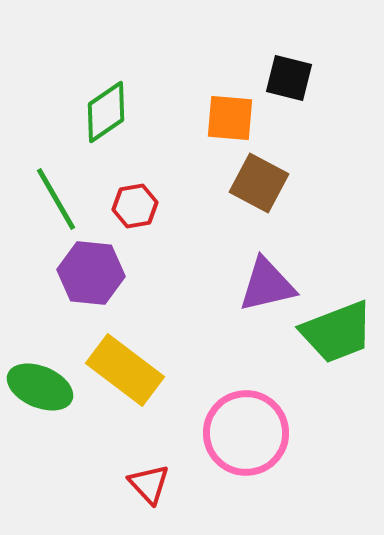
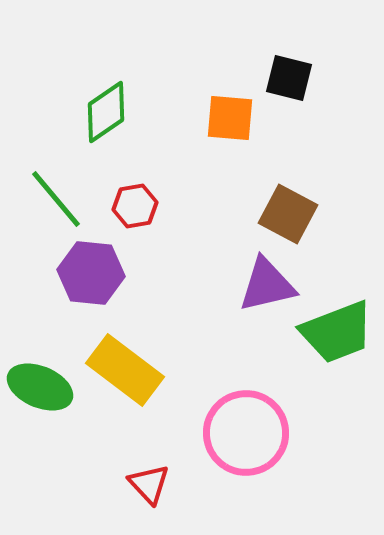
brown square: moved 29 px right, 31 px down
green line: rotated 10 degrees counterclockwise
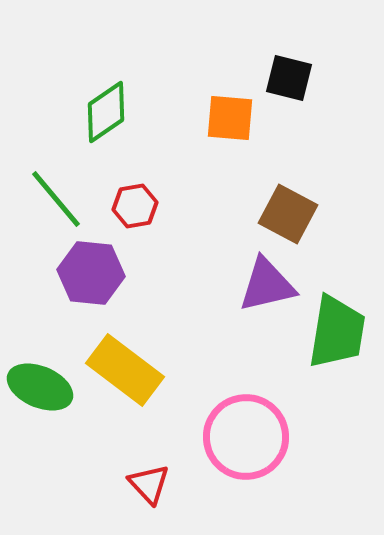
green trapezoid: rotated 60 degrees counterclockwise
pink circle: moved 4 px down
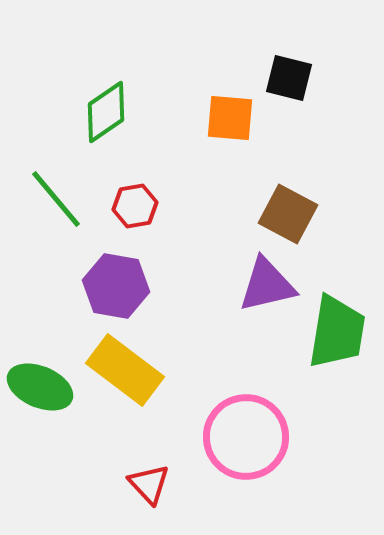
purple hexagon: moved 25 px right, 13 px down; rotated 4 degrees clockwise
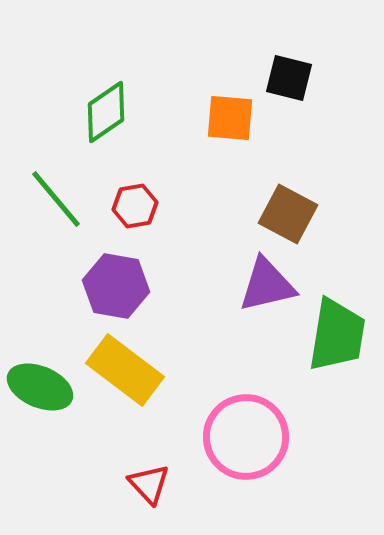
green trapezoid: moved 3 px down
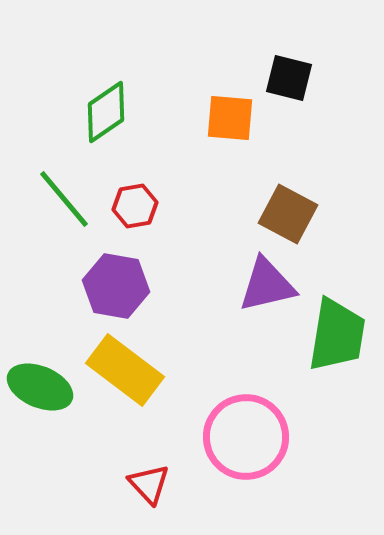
green line: moved 8 px right
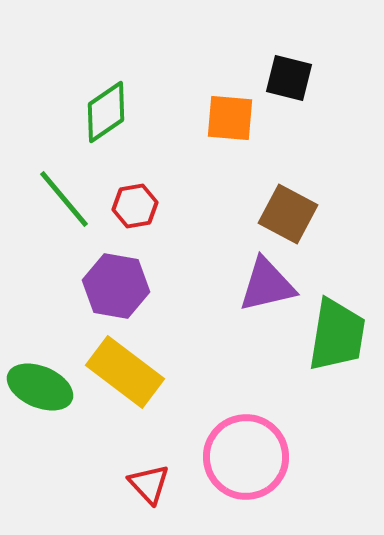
yellow rectangle: moved 2 px down
pink circle: moved 20 px down
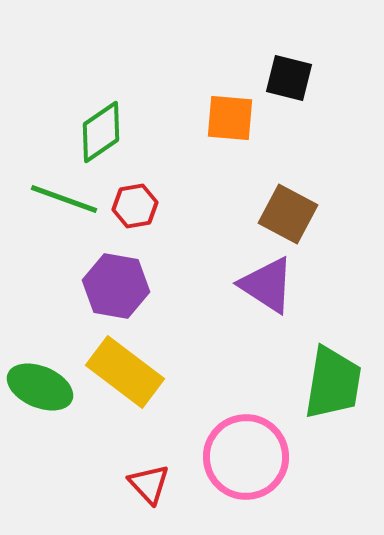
green diamond: moved 5 px left, 20 px down
green line: rotated 30 degrees counterclockwise
purple triangle: rotated 46 degrees clockwise
green trapezoid: moved 4 px left, 48 px down
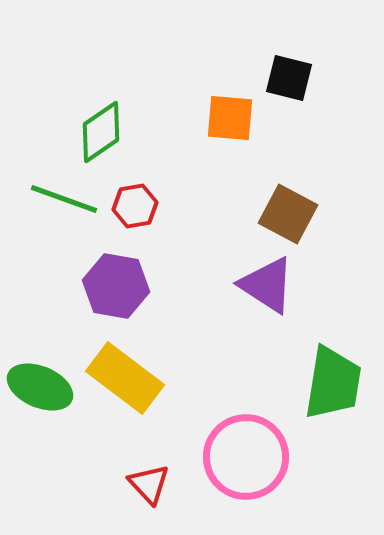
yellow rectangle: moved 6 px down
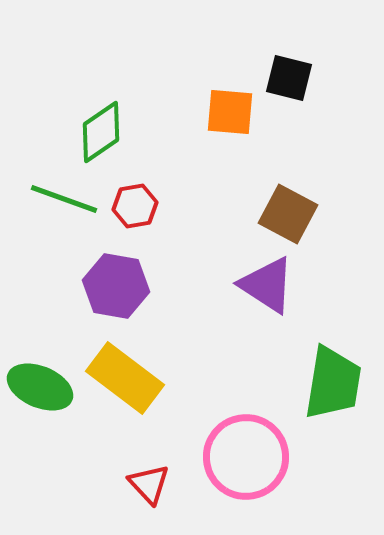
orange square: moved 6 px up
